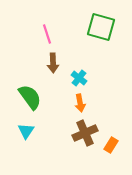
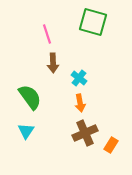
green square: moved 8 px left, 5 px up
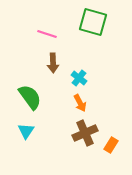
pink line: rotated 54 degrees counterclockwise
orange arrow: rotated 18 degrees counterclockwise
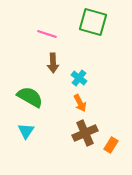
green semicircle: rotated 24 degrees counterclockwise
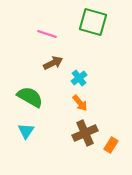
brown arrow: rotated 114 degrees counterclockwise
cyan cross: rotated 14 degrees clockwise
orange arrow: rotated 12 degrees counterclockwise
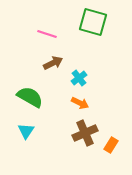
orange arrow: rotated 24 degrees counterclockwise
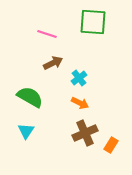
green square: rotated 12 degrees counterclockwise
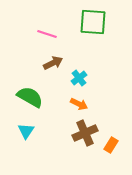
orange arrow: moved 1 px left, 1 px down
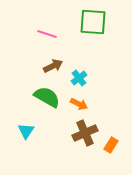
brown arrow: moved 3 px down
green semicircle: moved 17 px right
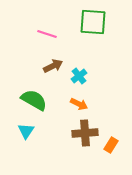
cyan cross: moved 2 px up
green semicircle: moved 13 px left, 3 px down
brown cross: rotated 20 degrees clockwise
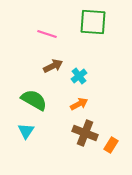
orange arrow: rotated 54 degrees counterclockwise
brown cross: rotated 25 degrees clockwise
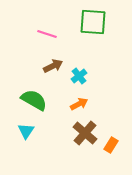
brown cross: rotated 20 degrees clockwise
